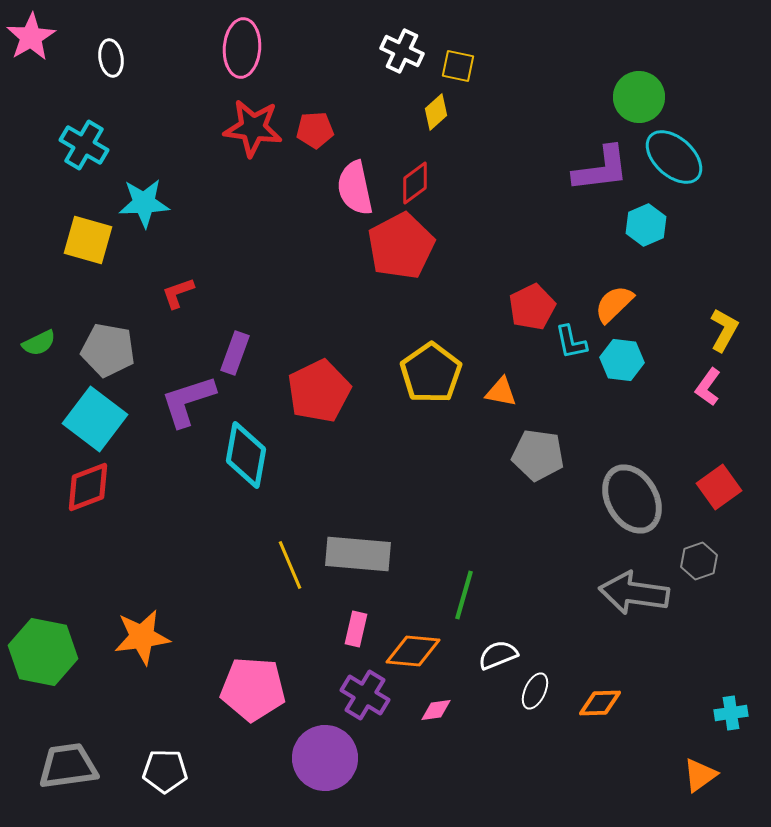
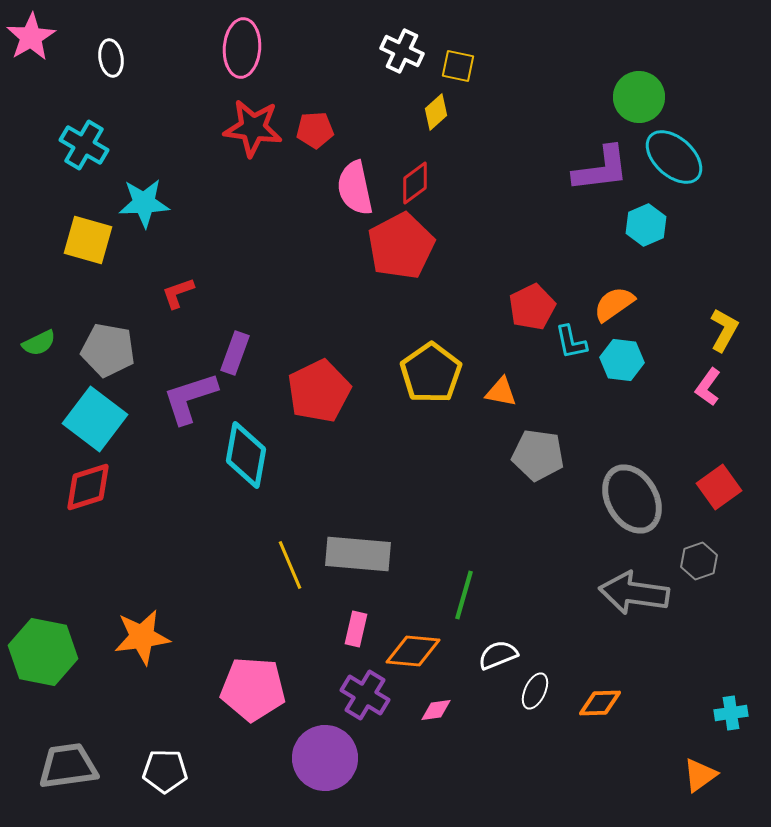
orange semicircle at (614, 304): rotated 9 degrees clockwise
purple L-shape at (188, 401): moved 2 px right, 3 px up
red diamond at (88, 487): rotated 4 degrees clockwise
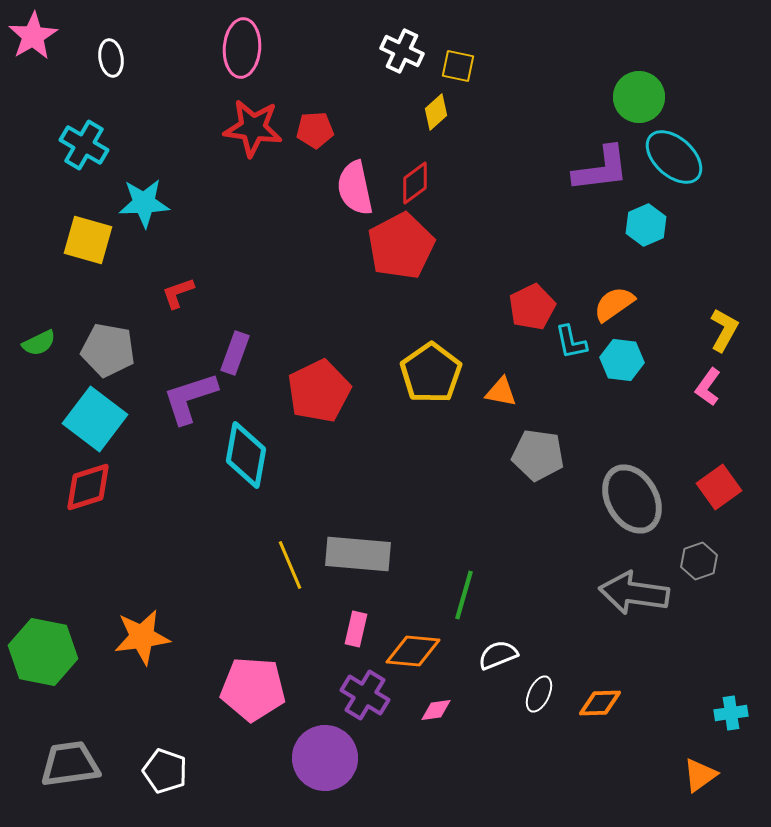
pink star at (31, 37): moved 2 px right, 1 px up
white ellipse at (535, 691): moved 4 px right, 3 px down
gray trapezoid at (68, 766): moved 2 px right, 2 px up
white pentagon at (165, 771): rotated 18 degrees clockwise
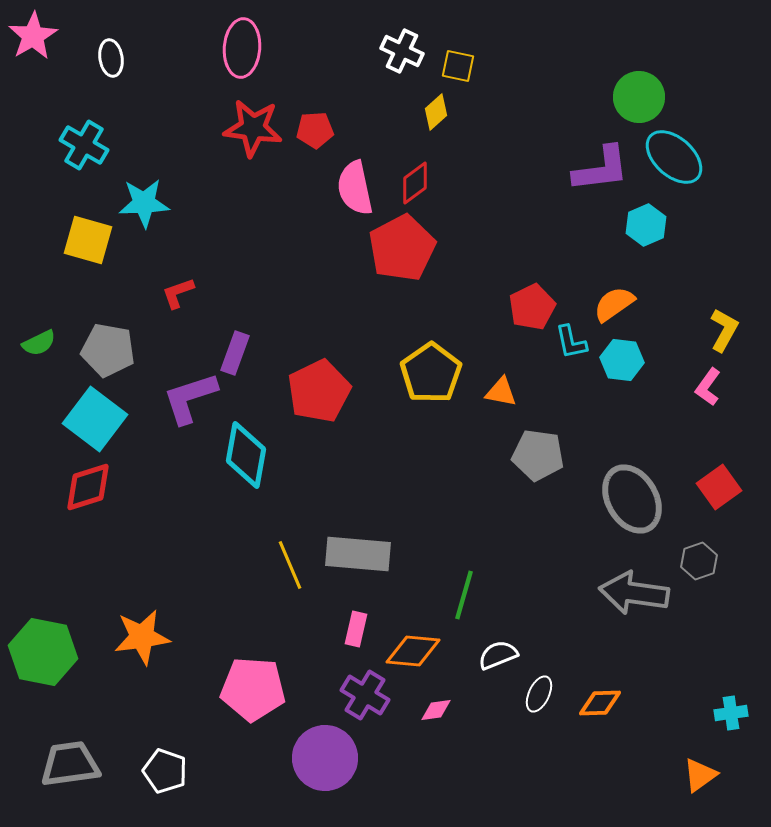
red pentagon at (401, 246): moved 1 px right, 2 px down
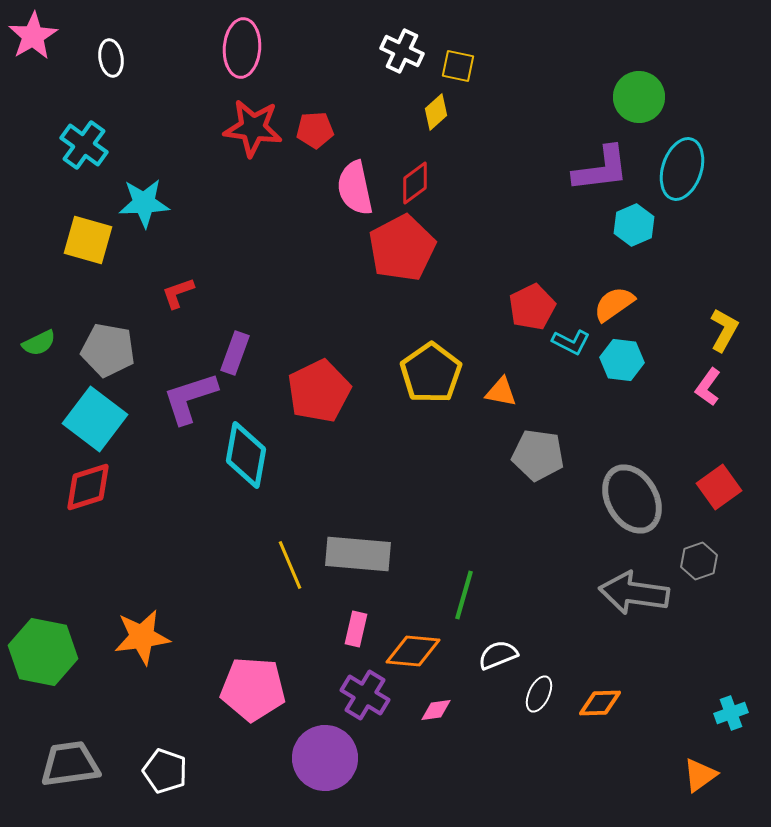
cyan cross at (84, 145): rotated 6 degrees clockwise
cyan ellipse at (674, 157): moved 8 px right, 12 px down; rotated 66 degrees clockwise
cyan hexagon at (646, 225): moved 12 px left
cyan L-shape at (571, 342): rotated 51 degrees counterclockwise
cyan cross at (731, 713): rotated 12 degrees counterclockwise
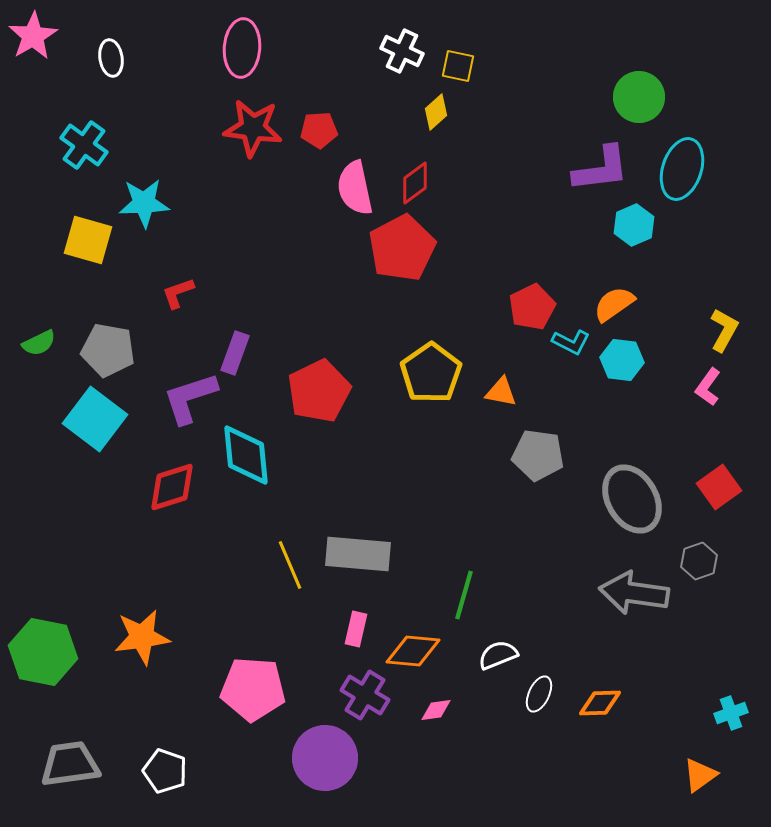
red pentagon at (315, 130): moved 4 px right
cyan diamond at (246, 455): rotated 16 degrees counterclockwise
red diamond at (88, 487): moved 84 px right
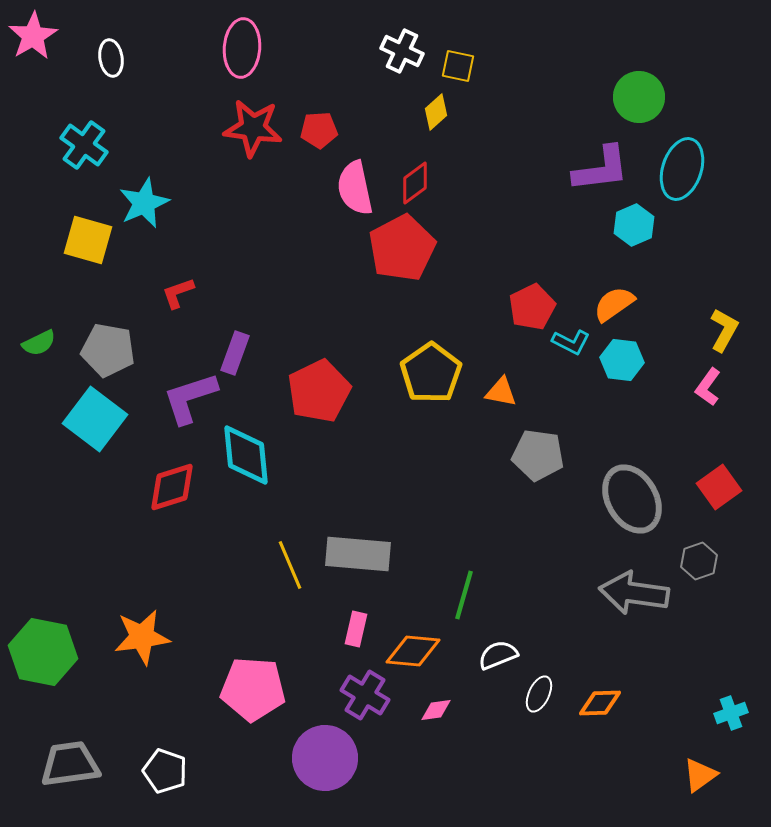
cyan star at (144, 203): rotated 21 degrees counterclockwise
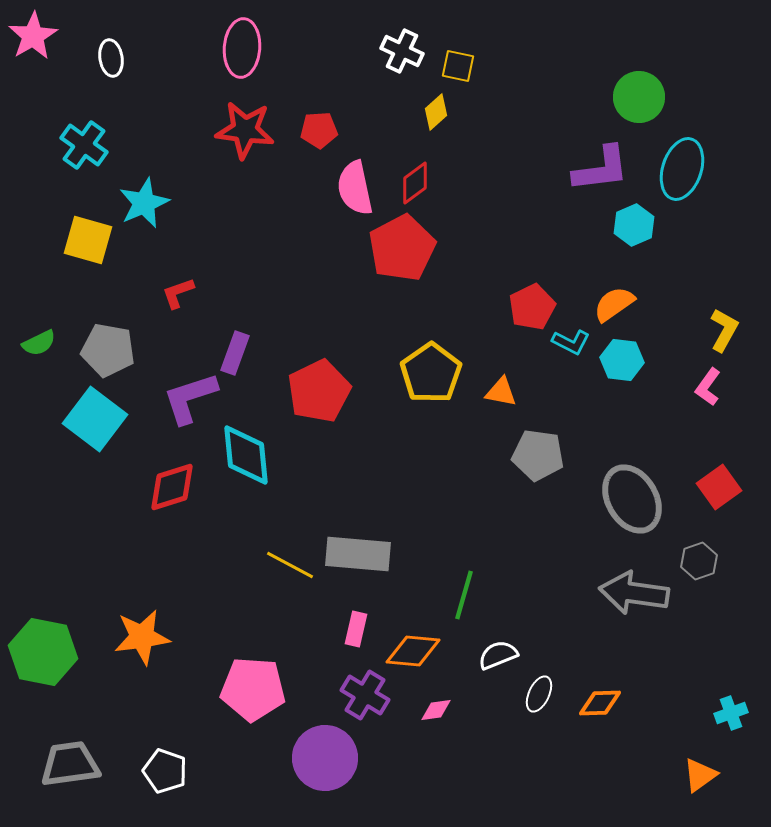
red star at (253, 128): moved 8 px left, 2 px down
yellow line at (290, 565): rotated 39 degrees counterclockwise
